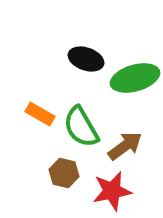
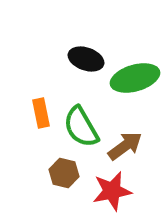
orange rectangle: moved 1 px right, 1 px up; rotated 48 degrees clockwise
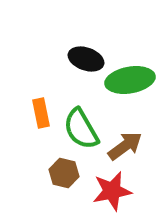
green ellipse: moved 5 px left, 2 px down; rotated 6 degrees clockwise
green semicircle: moved 2 px down
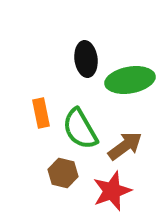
black ellipse: rotated 64 degrees clockwise
green semicircle: moved 1 px left
brown hexagon: moved 1 px left
red star: rotated 9 degrees counterclockwise
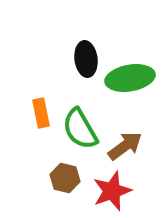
green ellipse: moved 2 px up
brown hexagon: moved 2 px right, 5 px down
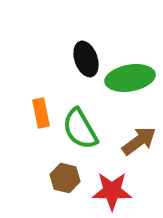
black ellipse: rotated 12 degrees counterclockwise
brown arrow: moved 14 px right, 5 px up
red star: rotated 21 degrees clockwise
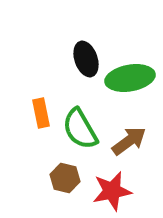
brown arrow: moved 10 px left
red star: rotated 12 degrees counterclockwise
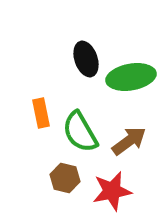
green ellipse: moved 1 px right, 1 px up
green semicircle: moved 3 px down
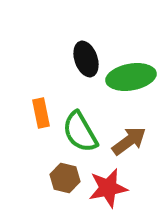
red star: moved 4 px left, 3 px up
